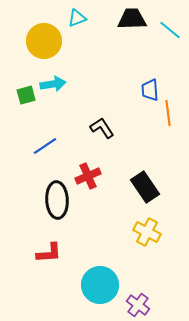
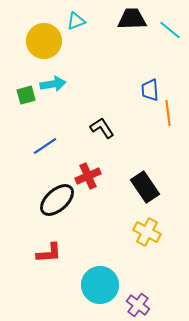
cyan triangle: moved 1 px left, 3 px down
black ellipse: rotated 51 degrees clockwise
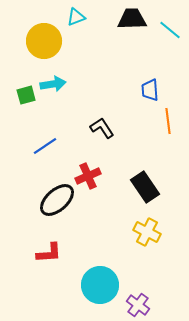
cyan triangle: moved 4 px up
orange line: moved 8 px down
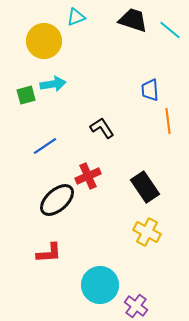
black trapezoid: moved 1 px right, 1 px down; rotated 20 degrees clockwise
purple cross: moved 2 px left, 1 px down
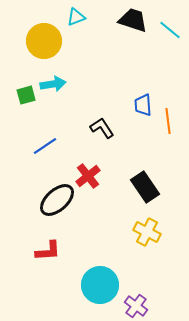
blue trapezoid: moved 7 px left, 15 px down
red cross: rotated 15 degrees counterclockwise
red L-shape: moved 1 px left, 2 px up
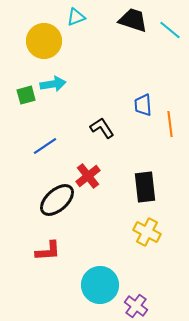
orange line: moved 2 px right, 3 px down
black rectangle: rotated 28 degrees clockwise
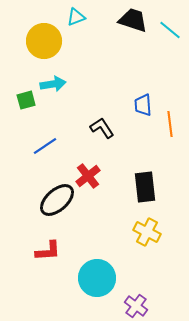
green square: moved 5 px down
cyan circle: moved 3 px left, 7 px up
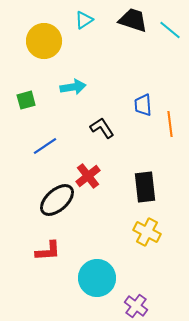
cyan triangle: moved 8 px right, 3 px down; rotated 12 degrees counterclockwise
cyan arrow: moved 20 px right, 3 px down
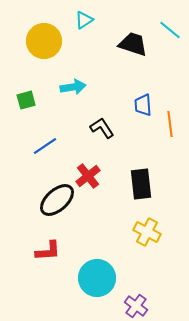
black trapezoid: moved 24 px down
black rectangle: moved 4 px left, 3 px up
